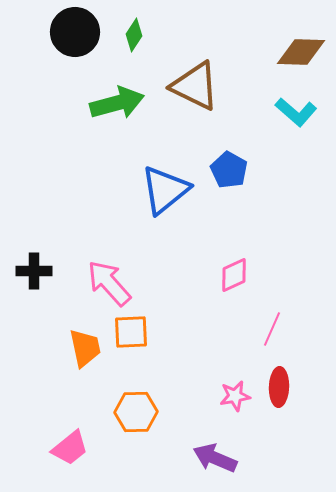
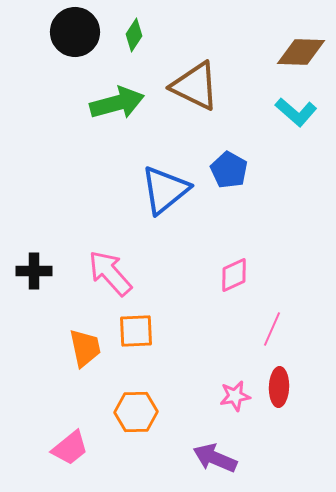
pink arrow: moved 1 px right, 10 px up
orange square: moved 5 px right, 1 px up
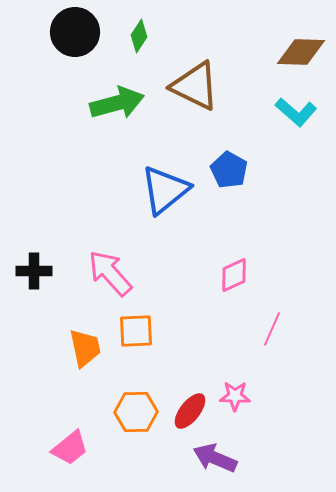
green diamond: moved 5 px right, 1 px down
red ellipse: moved 89 px left, 24 px down; rotated 36 degrees clockwise
pink star: rotated 12 degrees clockwise
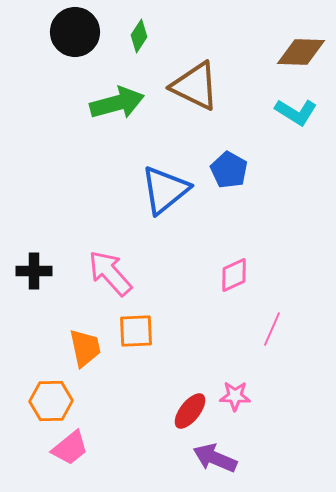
cyan L-shape: rotated 9 degrees counterclockwise
orange hexagon: moved 85 px left, 11 px up
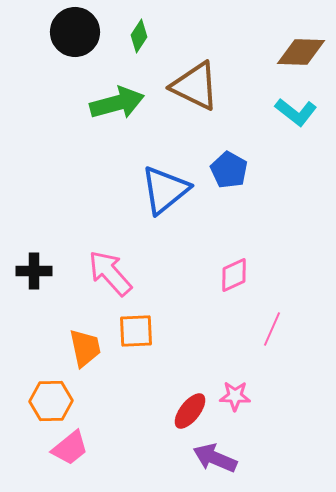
cyan L-shape: rotated 6 degrees clockwise
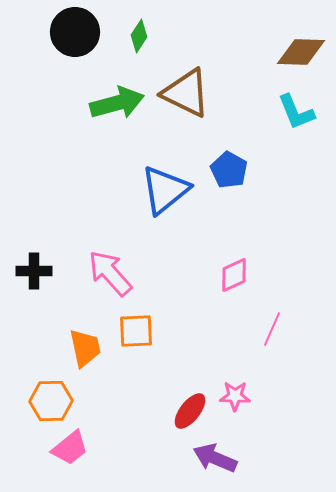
brown triangle: moved 9 px left, 7 px down
cyan L-shape: rotated 30 degrees clockwise
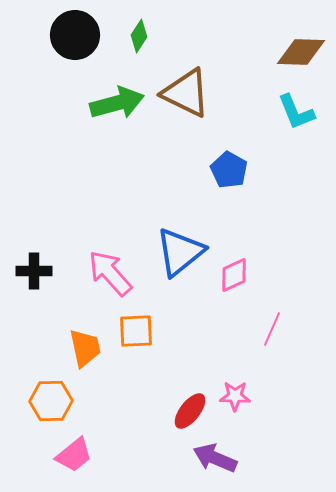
black circle: moved 3 px down
blue triangle: moved 15 px right, 62 px down
pink trapezoid: moved 4 px right, 7 px down
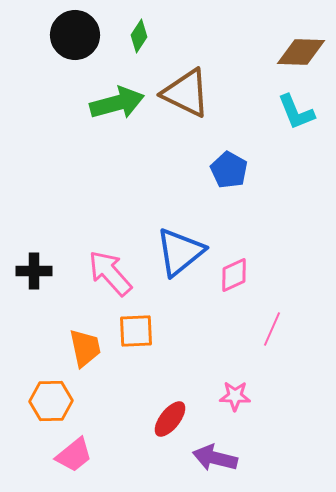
red ellipse: moved 20 px left, 8 px down
purple arrow: rotated 9 degrees counterclockwise
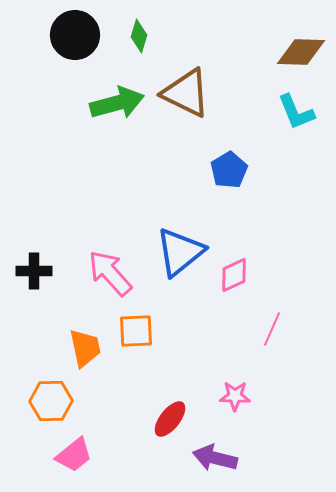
green diamond: rotated 16 degrees counterclockwise
blue pentagon: rotated 12 degrees clockwise
